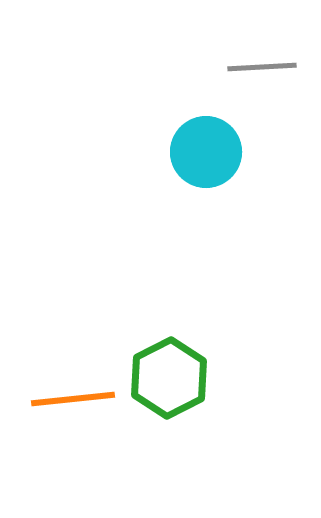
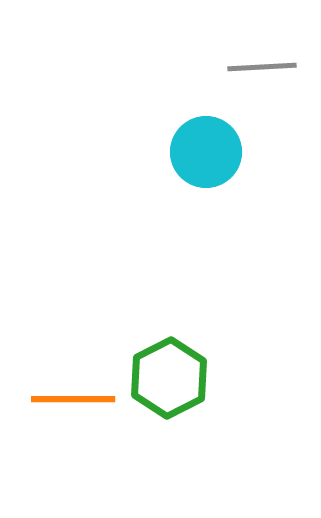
orange line: rotated 6 degrees clockwise
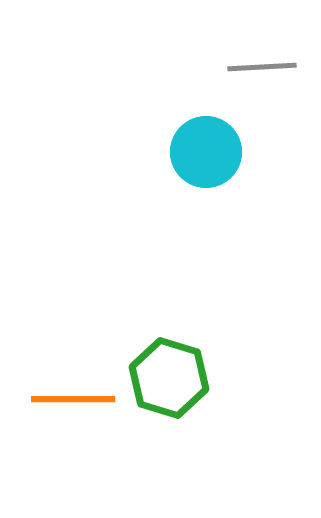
green hexagon: rotated 16 degrees counterclockwise
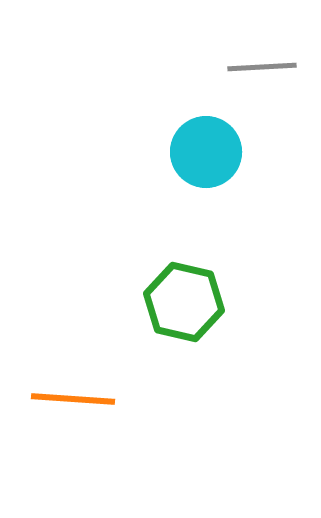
green hexagon: moved 15 px right, 76 px up; rotated 4 degrees counterclockwise
orange line: rotated 4 degrees clockwise
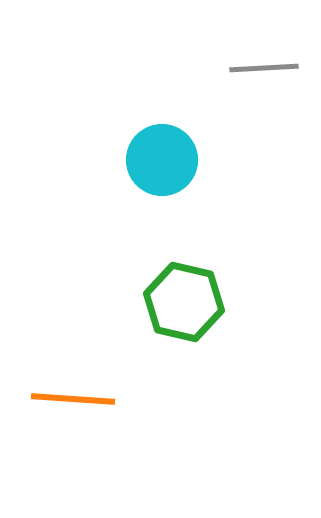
gray line: moved 2 px right, 1 px down
cyan circle: moved 44 px left, 8 px down
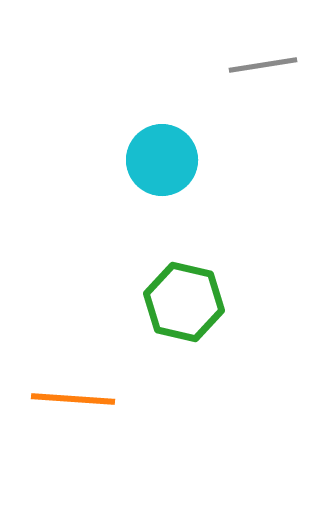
gray line: moved 1 px left, 3 px up; rotated 6 degrees counterclockwise
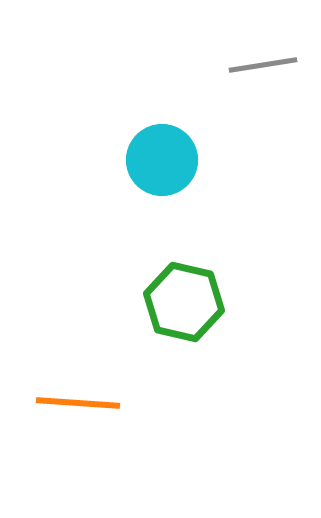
orange line: moved 5 px right, 4 px down
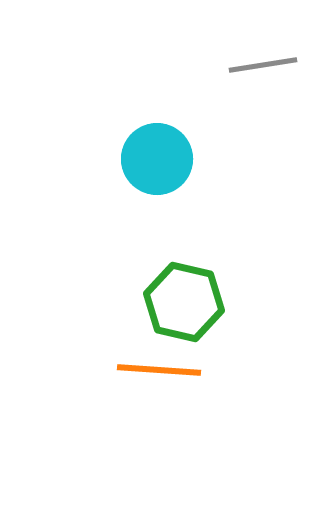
cyan circle: moved 5 px left, 1 px up
orange line: moved 81 px right, 33 px up
